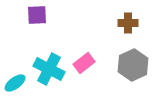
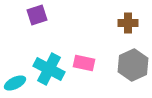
purple square: rotated 15 degrees counterclockwise
pink rectangle: rotated 50 degrees clockwise
cyan ellipse: rotated 10 degrees clockwise
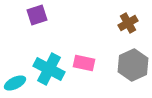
brown cross: rotated 30 degrees counterclockwise
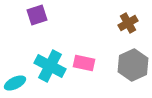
cyan cross: moved 1 px right, 3 px up
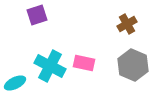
brown cross: moved 1 px left, 1 px down
gray hexagon: rotated 12 degrees counterclockwise
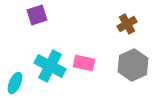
gray hexagon: rotated 12 degrees clockwise
cyan ellipse: rotated 40 degrees counterclockwise
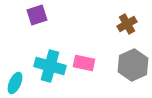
cyan cross: rotated 12 degrees counterclockwise
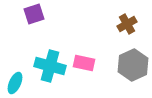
purple square: moved 3 px left, 1 px up
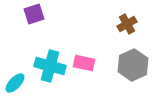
cyan ellipse: rotated 20 degrees clockwise
